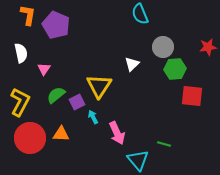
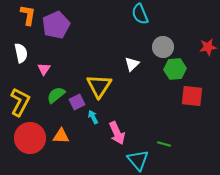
purple pentagon: rotated 24 degrees clockwise
orange triangle: moved 2 px down
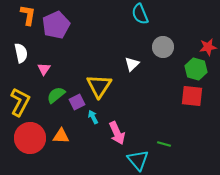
green hexagon: moved 21 px right; rotated 20 degrees clockwise
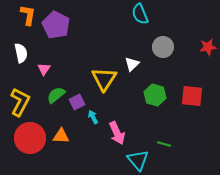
purple pentagon: rotated 20 degrees counterclockwise
green hexagon: moved 41 px left, 26 px down
yellow triangle: moved 5 px right, 7 px up
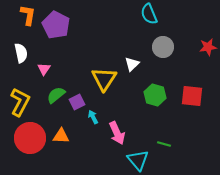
cyan semicircle: moved 9 px right
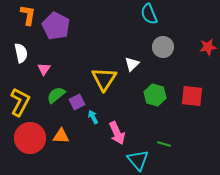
purple pentagon: moved 1 px down
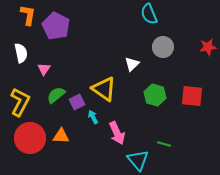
yellow triangle: moved 10 px down; rotated 28 degrees counterclockwise
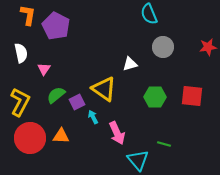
white triangle: moved 2 px left; rotated 28 degrees clockwise
green hexagon: moved 2 px down; rotated 15 degrees counterclockwise
